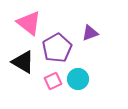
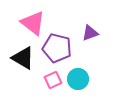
pink triangle: moved 4 px right
purple pentagon: rotated 28 degrees counterclockwise
black triangle: moved 4 px up
pink square: moved 1 px up
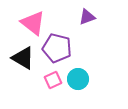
purple triangle: moved 3 px left, 16 px up
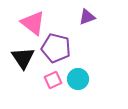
purple pentagon: moved 1 px left
black triangle: rotated 25 degrees clockwise
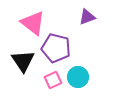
black triangle: moved 3 px down
cyan circle: moved 2 px up
